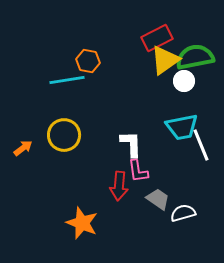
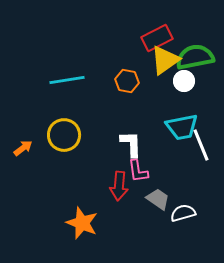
orange hexagon: moved 39 px right, 20 px down
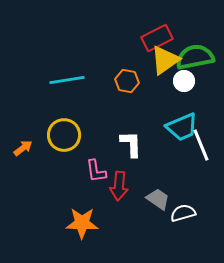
cyan trapezoid: rotated 12 degrees counterclockwise
pink L-shape: moved 42 px left
orange star: rotated 20 degrees counterclockwise
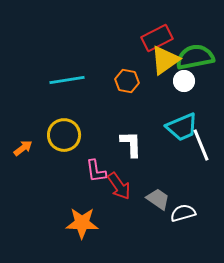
red arrow: rotated 40 degrees counterclockwise
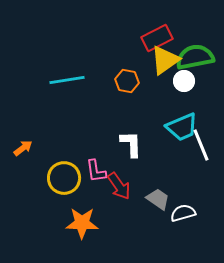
yellow circle: moved 43 px down
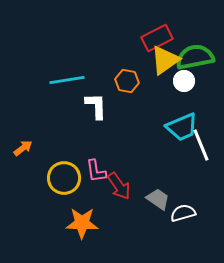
white L-shape: moved 35 px left, 38 px up
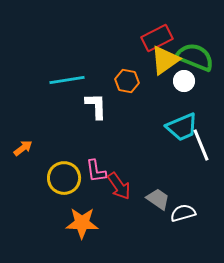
green semicircle: rotated 33 degrees clockwise
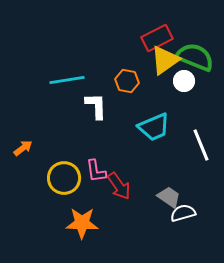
cyan trapezoid: moved 28 px left
gray trapezoid: moved 11 px right, 2 px up
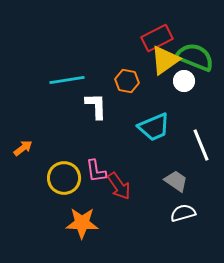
gray trapezoid: moved 7 px right, 16 px up
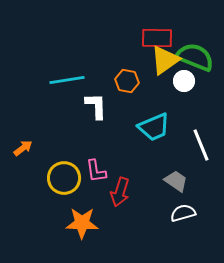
red rectangle: rotated 28 degrees clockwise
red arrow: moved 1 px right, 6 px down; rotated 52 degrees clockwise
